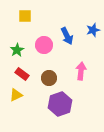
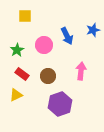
brown circle: moved 1 px left, 2 px up
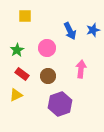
blue arrow: moved 3 px right, 5 px up
pink circle: moved 3 px right, 3 px down
pink arrow: moved 2 px up
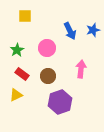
purple hexagon: moved 2 px up
